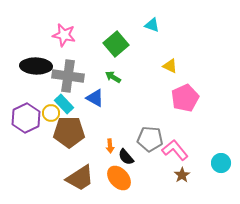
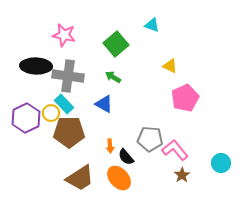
blue triangle: moved 9 px right, 6 px down
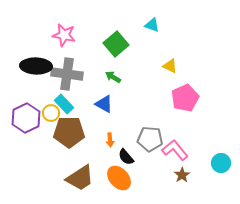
gray cross: moved 1 px left, 2 px up
orange arrow: moved 6 px up
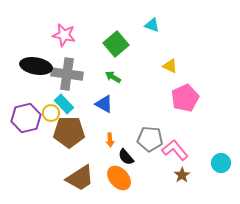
black ellipse: rotated 8 degrees clockwise
purple hexagon: rotated 12 degrees clockwise
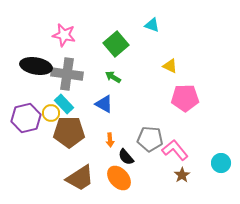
pink pentagon: rotated 24 degrees clockwise
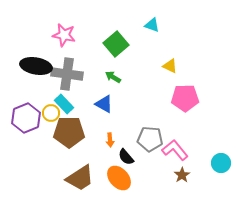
purple hexagon: rotated 8 degrees counterclockwise
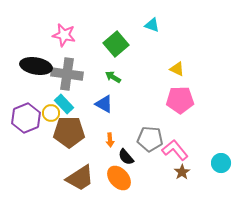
yellow triangle: moved 7 px right, 3 px down
pink pentagon: moved 5 px left, 2 px down
brown star: moved 3 px up
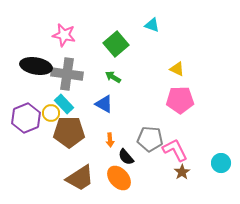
pink L-shape: rotated 12 degrees clockwise
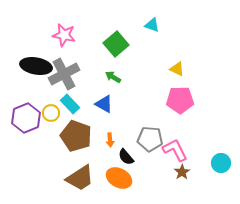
gray cross: moved 3 px left; rotated 36 degrees counterclockwise
cyan rectangle: moved 6 px right
brown pentagon: moved 7 px right, 4 px down; rotated 20 degrees clockwise
orange ellipse: rotated 20 degrees counterclockwise
